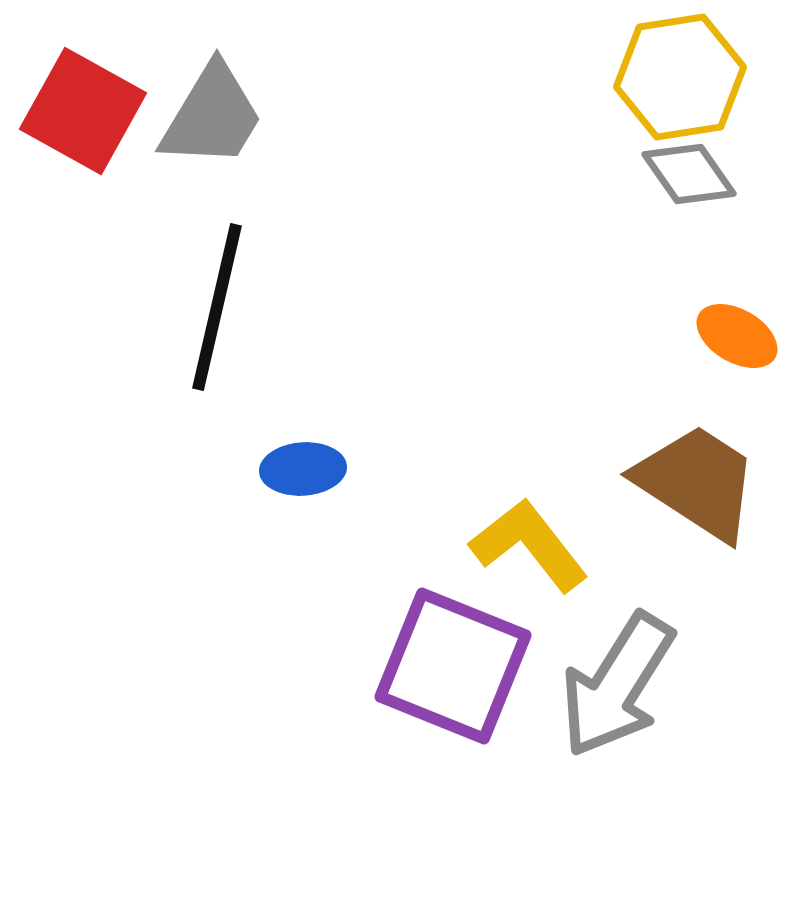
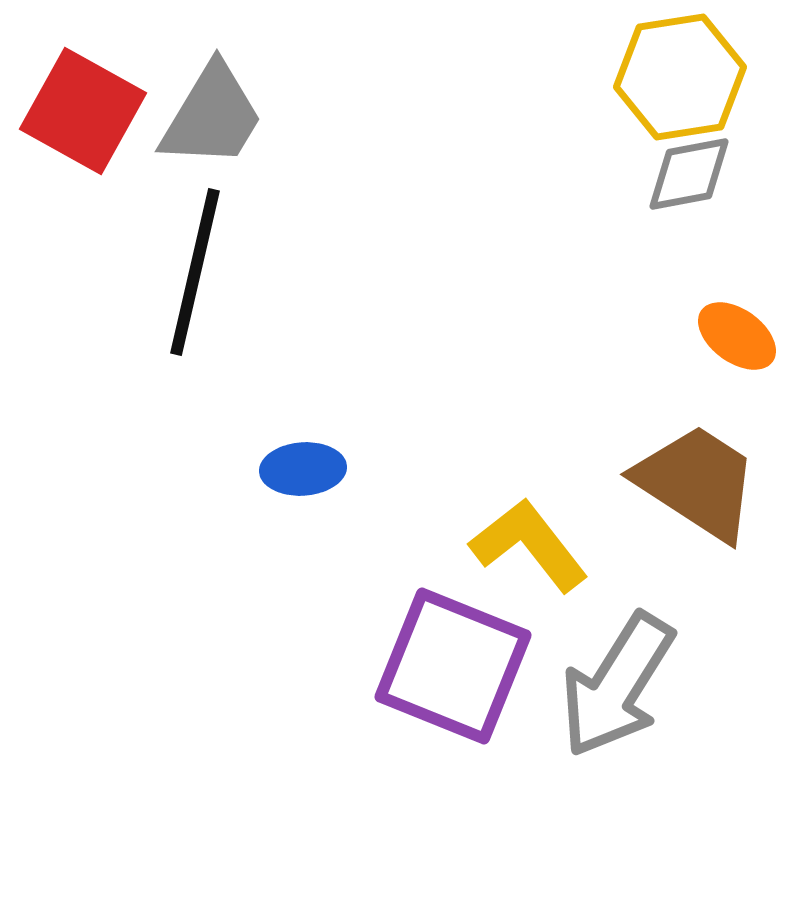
gray diamond: rotated 66 degrees counterclockwise
black line: moved 22 px left, 35 px up
orange ellipse: rotated 6 degrees clockwise
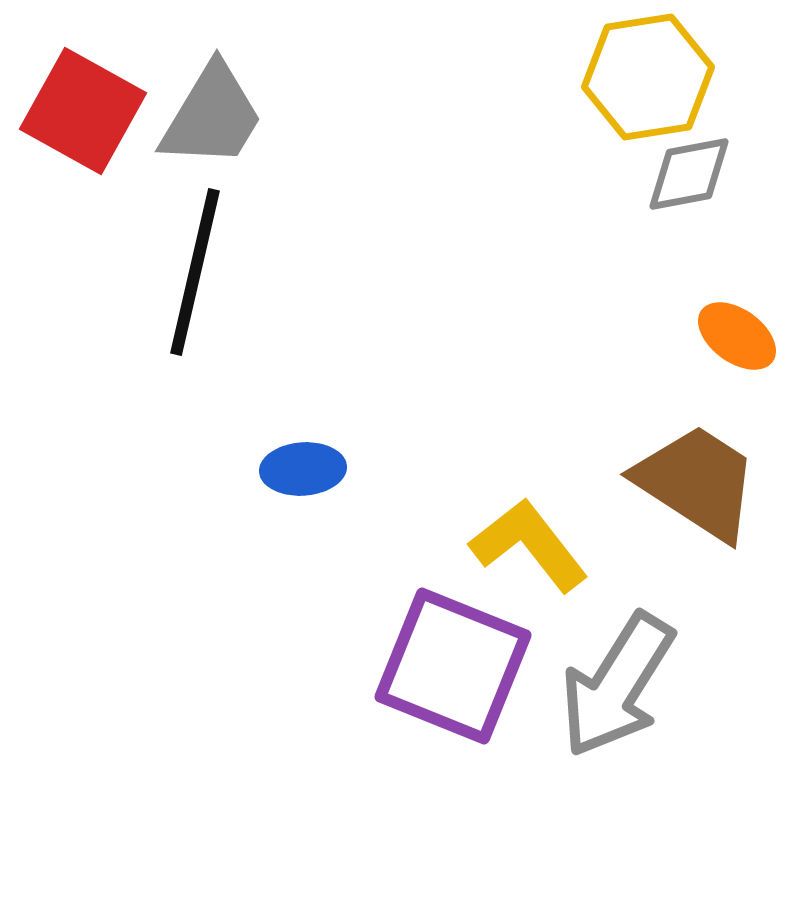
yellow hexagon: moved 32 px left
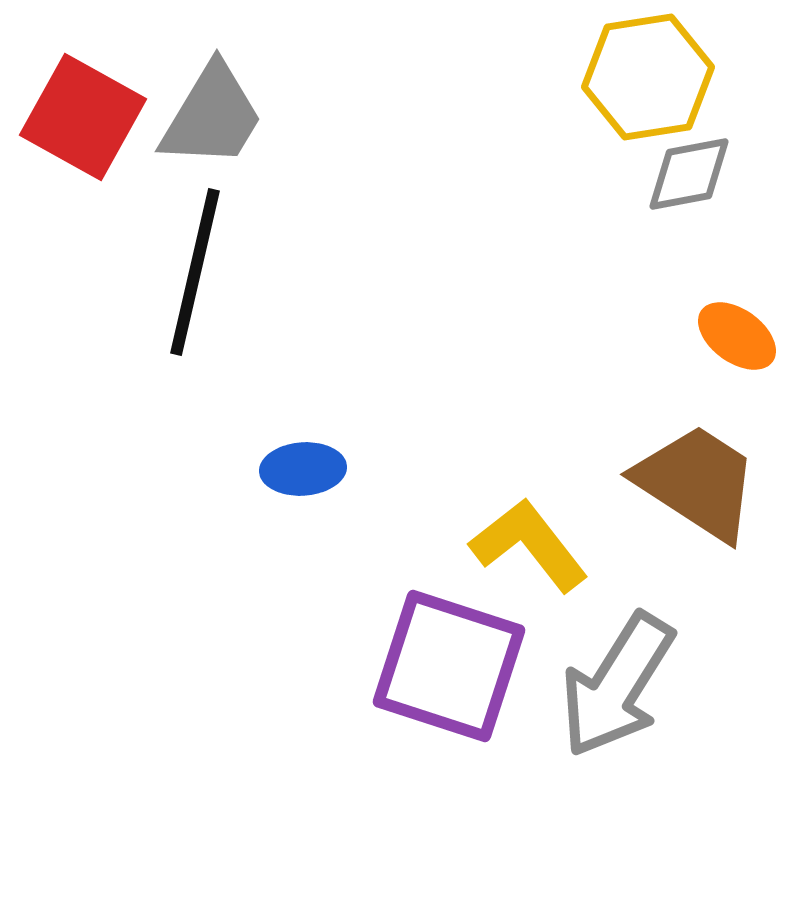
red square: moved 6 px down
purple square: moved 4 px left; rotated 4 degrees counterclockwise
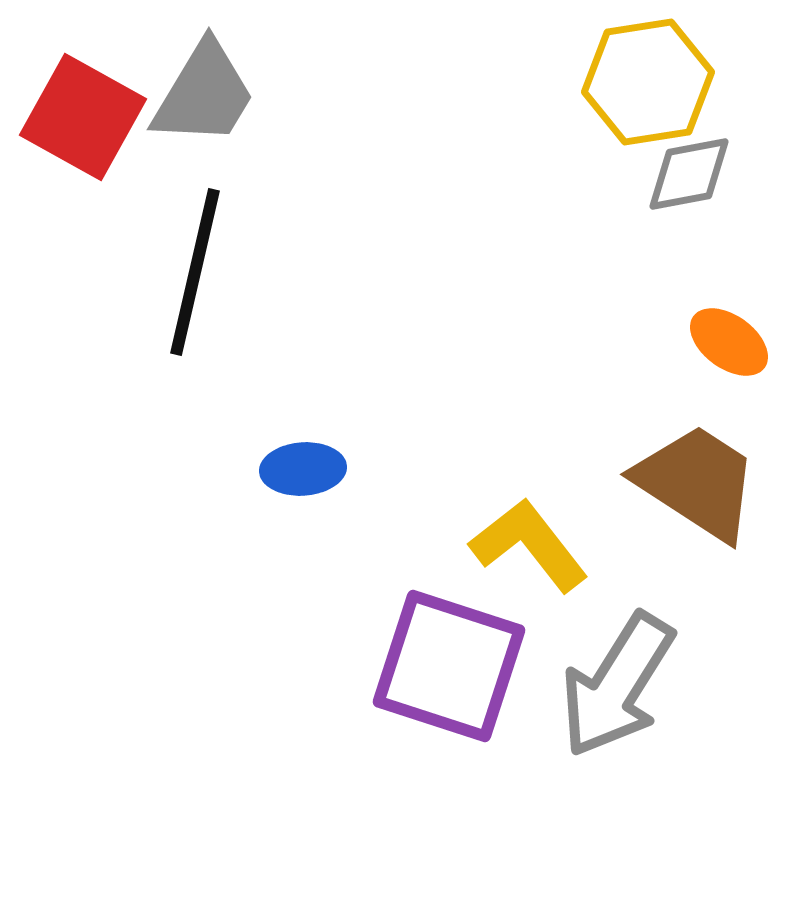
yellow hexagon: moved 5 px down
gray trapezoid: moved 8 px left, 22 px up
orange ellipse: moved 8 px left, 6 px down
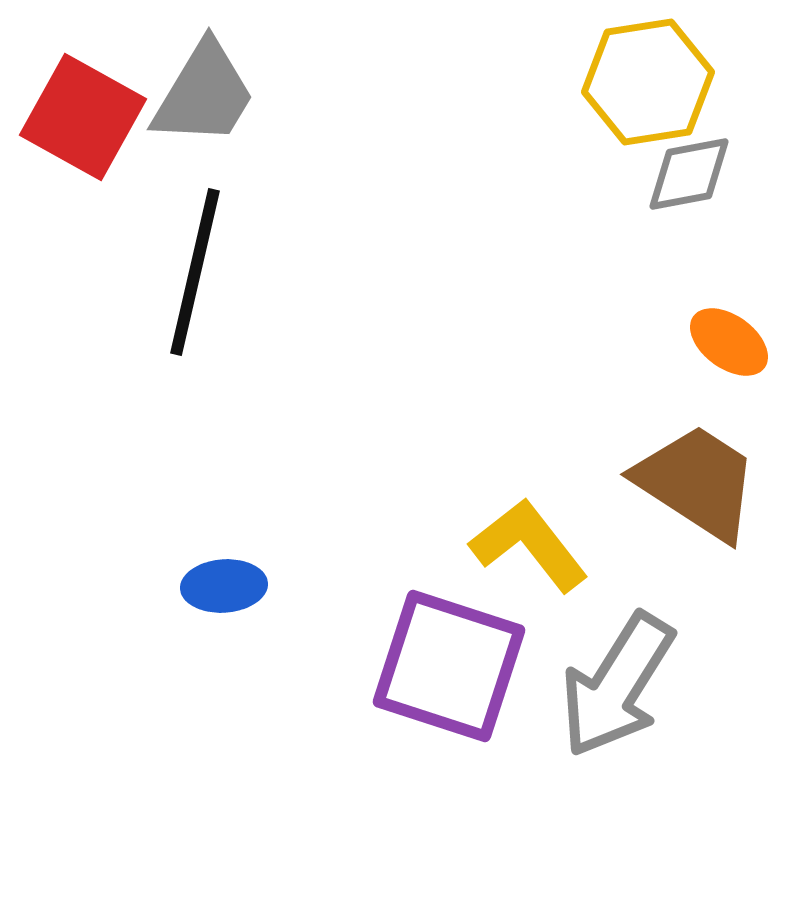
blue ellipse: moved 79 px left, 117 px down
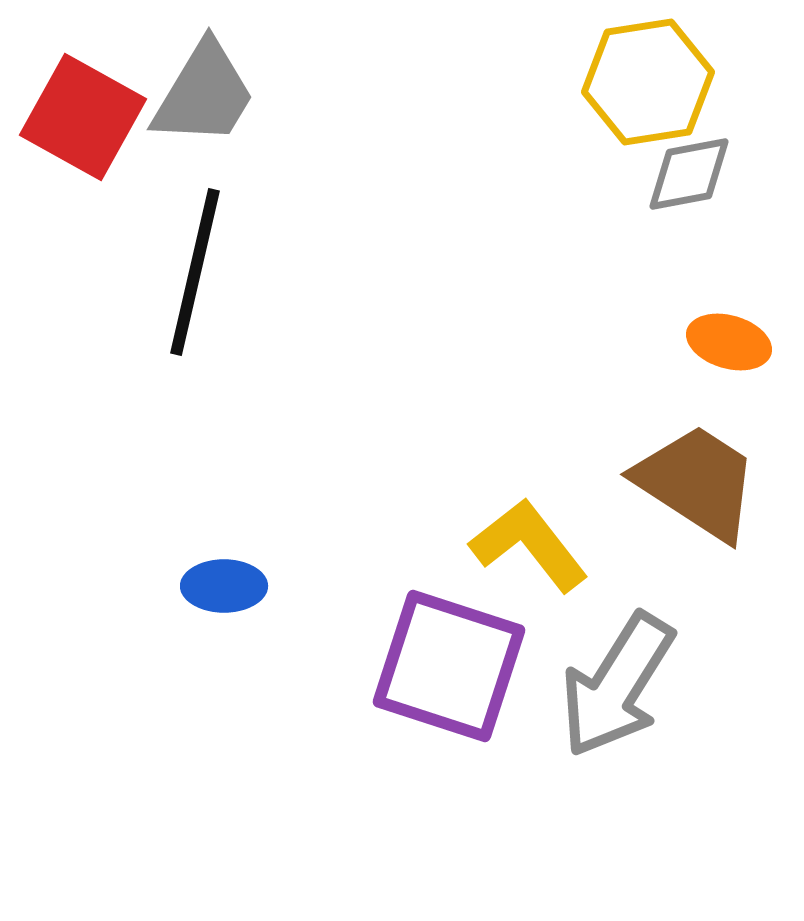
orange ellipse: rotated 20 degrees counterclockwise
blue ellipse: rotated 4 degrees clockwise
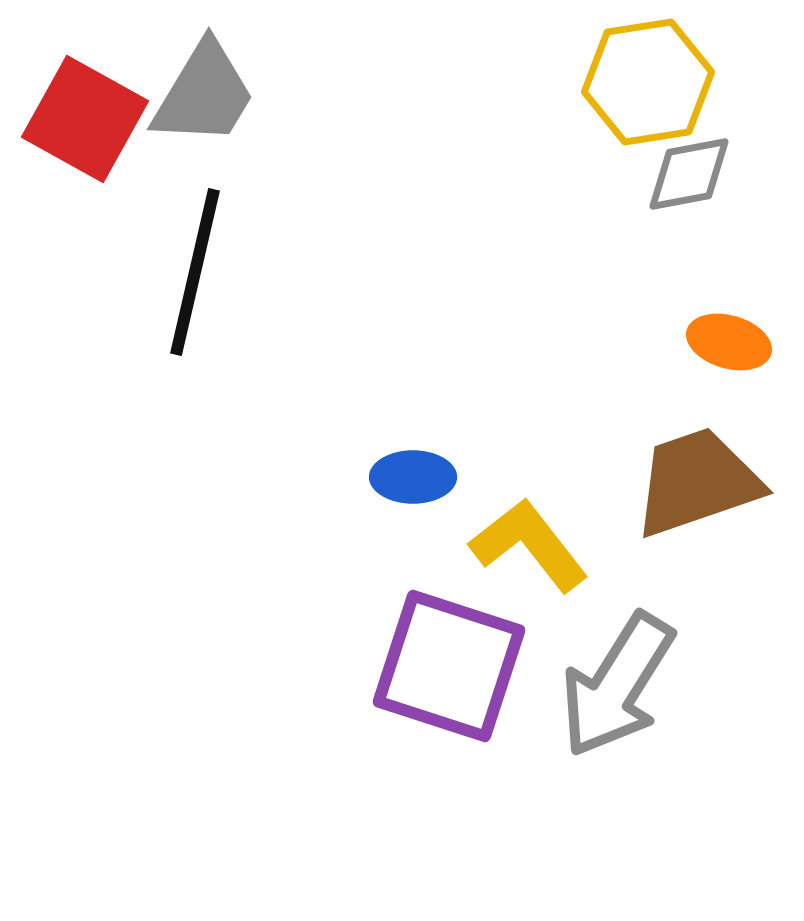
red square: moved 2 px right, 2 px down
brown trapezoid: rotated 52 degrees counterclockwise
blue ellipse: moved 189 px right, 109 px up
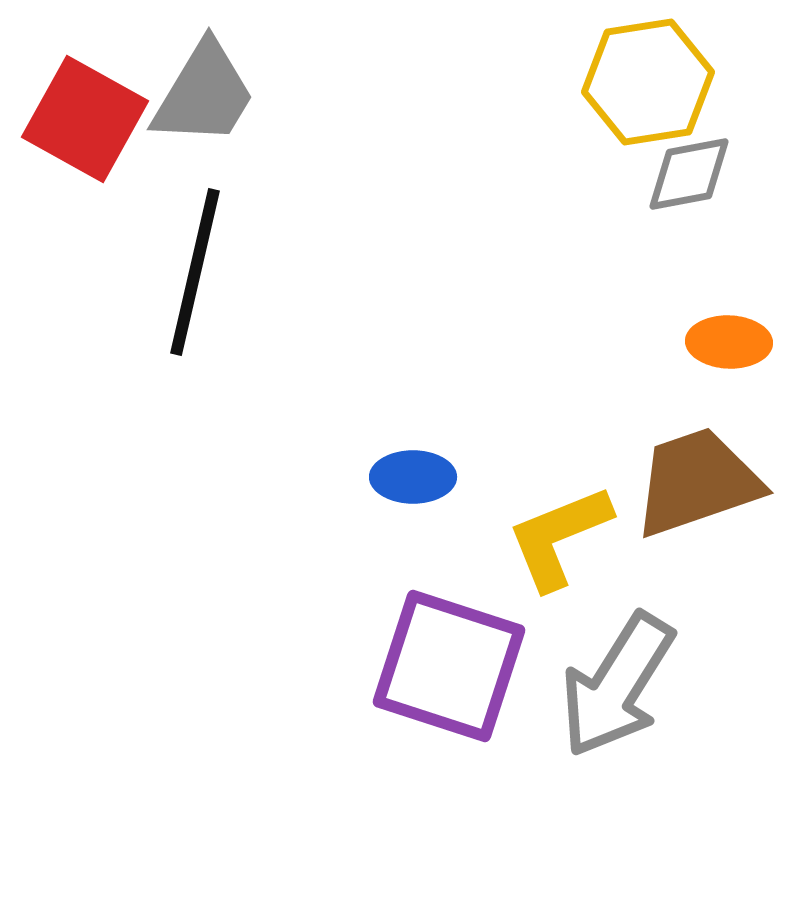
orange ellipse: rotated 14 degrees counterclockwise
yellow L-shape: moved 30 px right, 8 px up; rotated 74 degrees counterclockwise
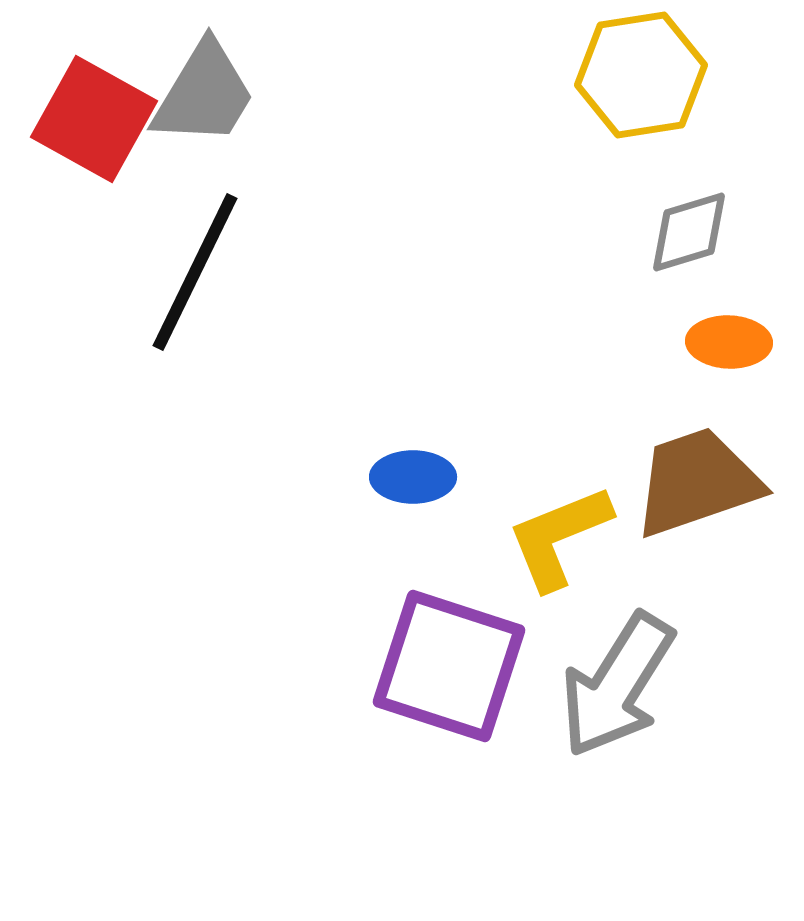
yellow hexagon: moved 7 px left, 7 px up
red square: moved 9 px right
gray diamond: moved 58 px down; rotated 6 degrees counterclockwise
black line: rotated 13 degrees clockwise
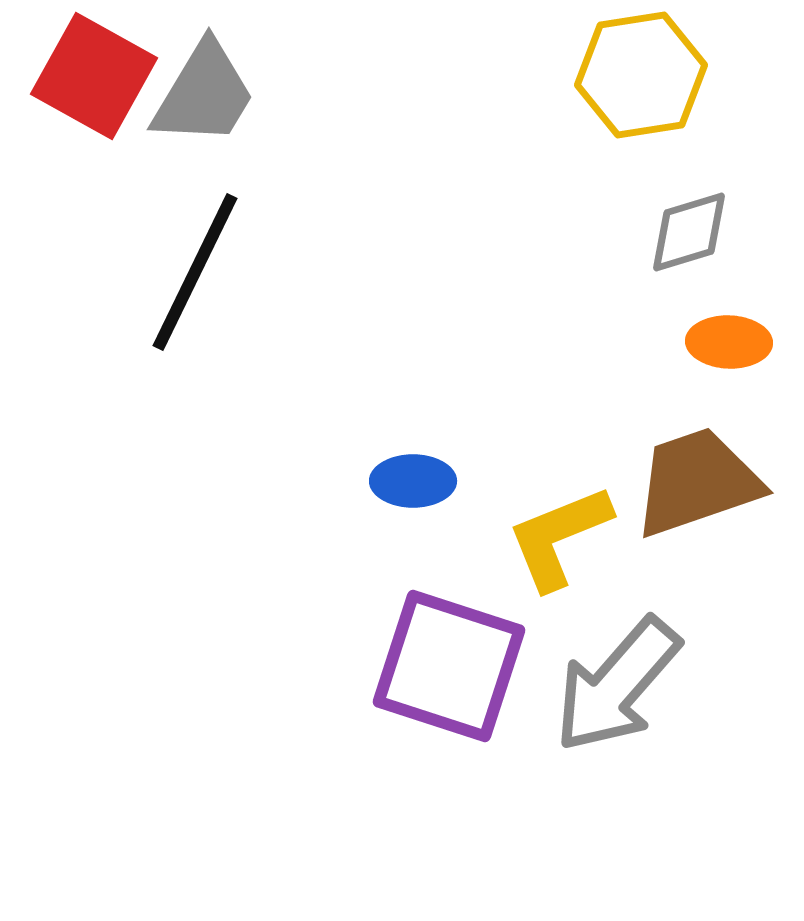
red square: moved 43 px up
blue ellipse: moved 4 px down
gray arrow: rotated 9 degrees clockwise
